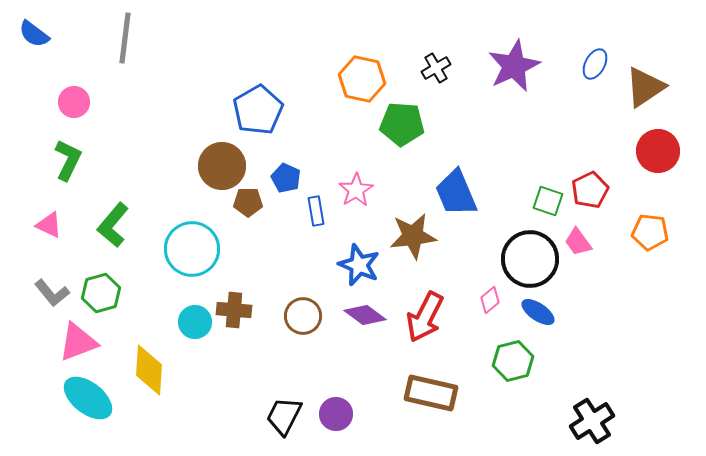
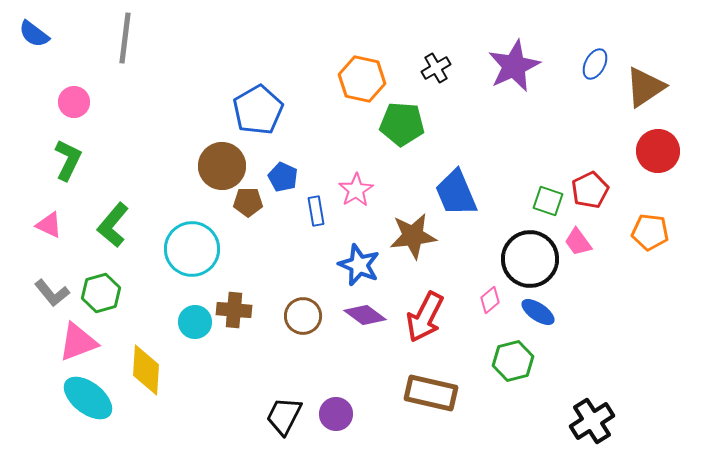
blue pentagon at (286, 178): moved 3 px left, 1 px up
yellow diamond at (149, 370): moved 3 px left
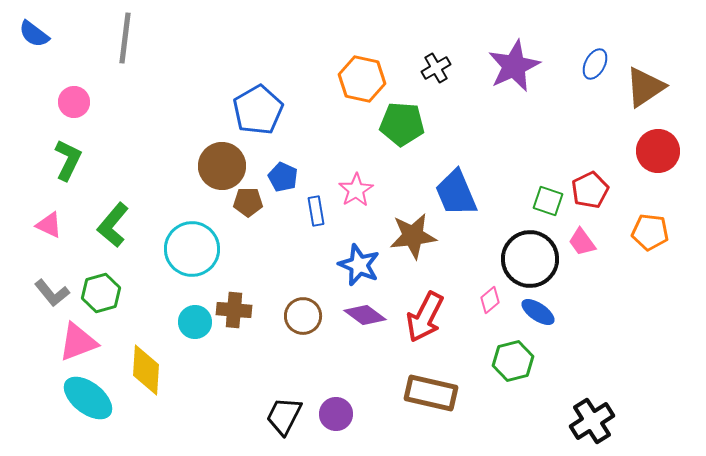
pink trapezoid at (578, 242): moved 4 px right
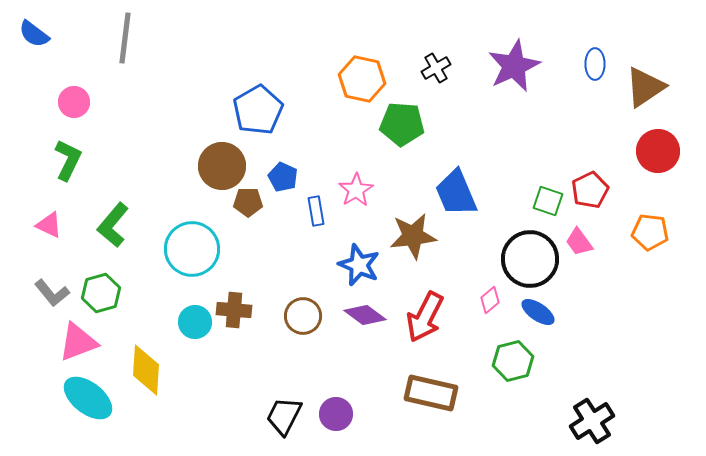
blue ellipse at (595, 64): rotated 28 degrees counterclockwise
pink trapezoid at (582, 242): moved 3 px left
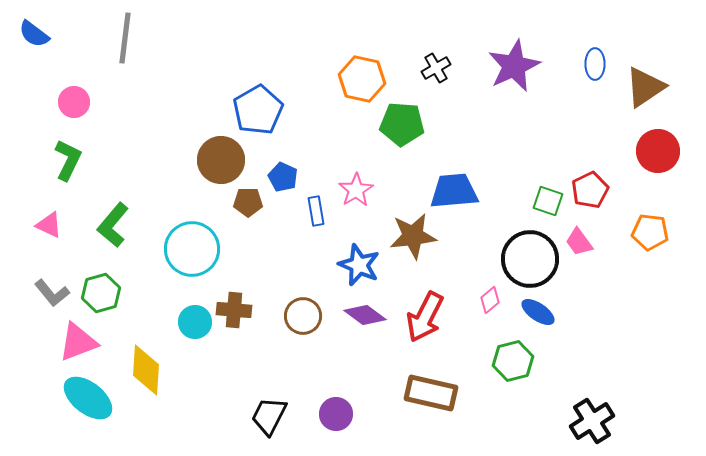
brown circle at (222, 166): moved 1 px left, 6 px up
blue trapezoid at (456, 193): moved 2 px left, 2 px up; rotated 108 degrees clockwise
black trapezoid at (284, 416): moved 15 px left
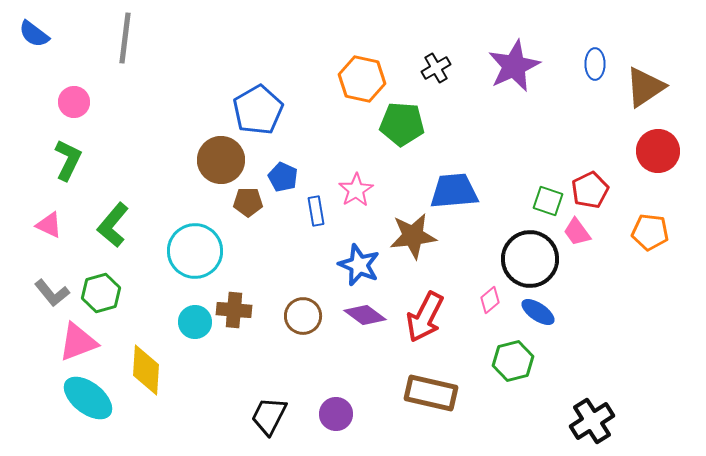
pink trapezoid at (579, 242): moved 2 px left, 10 px up
cyan circle at (192, 249): moved 3 px right, 2 px down
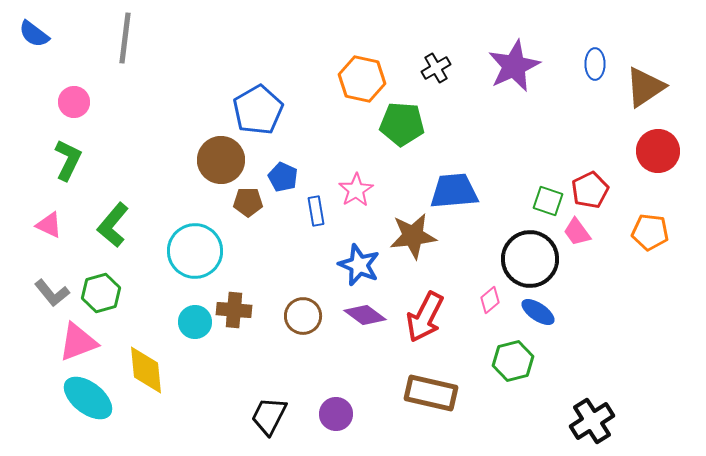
yellow diamond at (146, 370): rotated 9 degrees counterclockwise
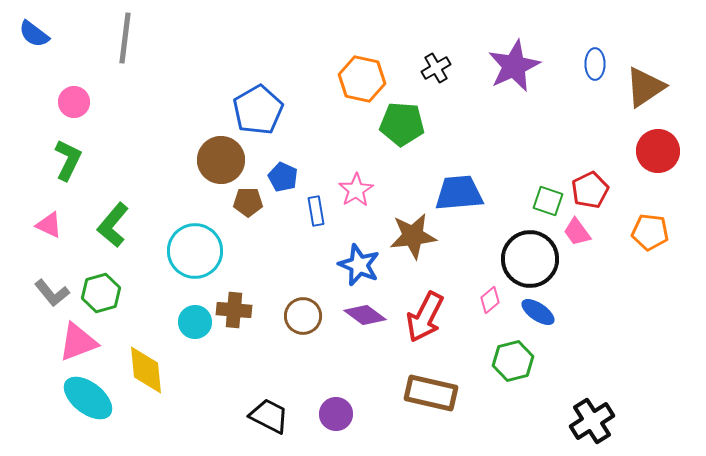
blue trapezoid at (454, 191): moved 5 px right, 2 px down
black trapezoid at (269, 416): rotated 90 degrees clockwise
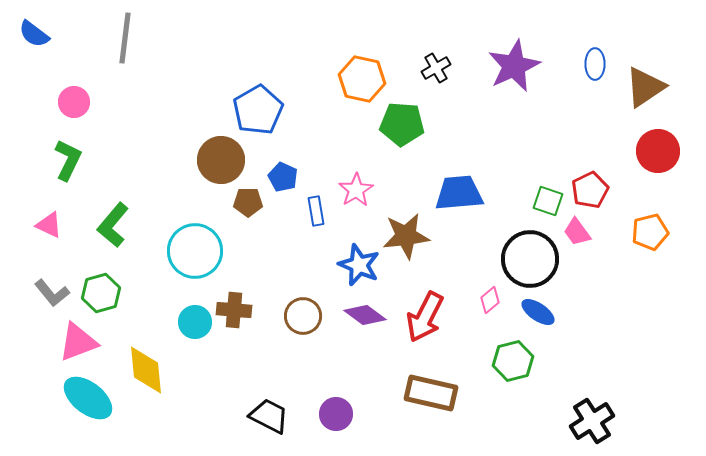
orange pentagon at (650, 232): rotated 21 degrees counterclockwise
brown star at (413, 236): moved 7 px left
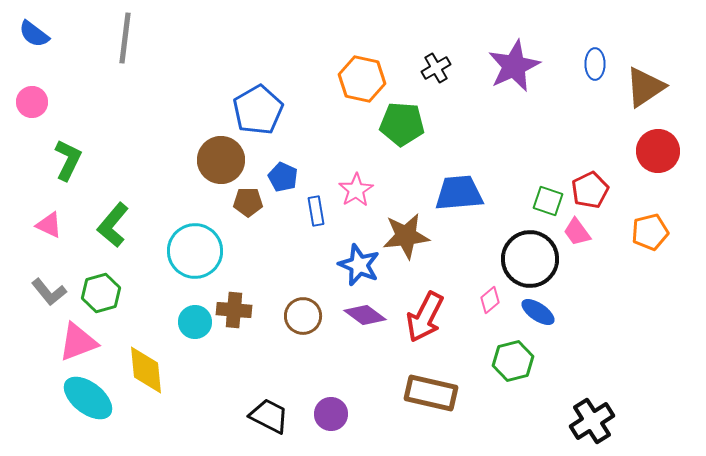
pink circle at (74, 102): moved 42 px left
gray L-shape at (52, 293): moved 3 px left, 1 px up
purple circle at (336, 414): moved 5 px left
